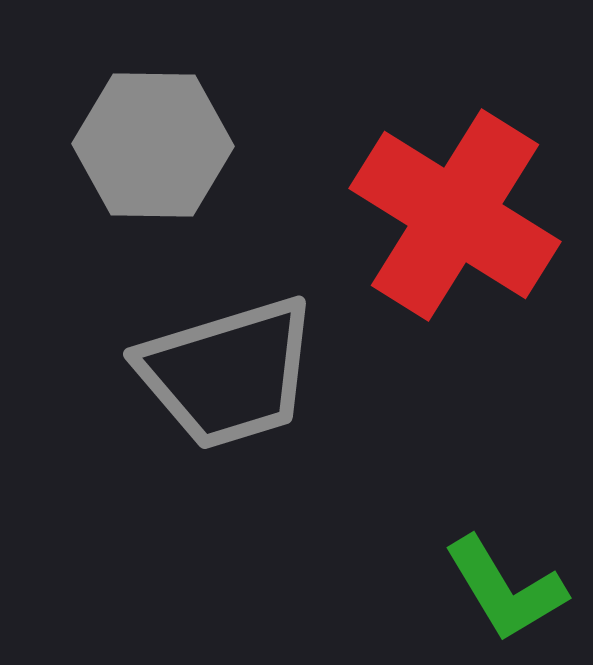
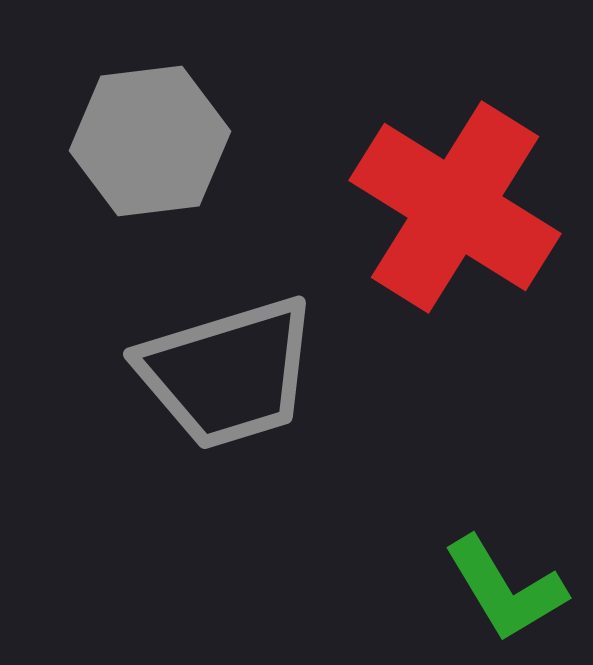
gray hexagon: moved 3 px left, 4 px up; rotated 8 degrees counterclockwise
red cross: moved 8 px up
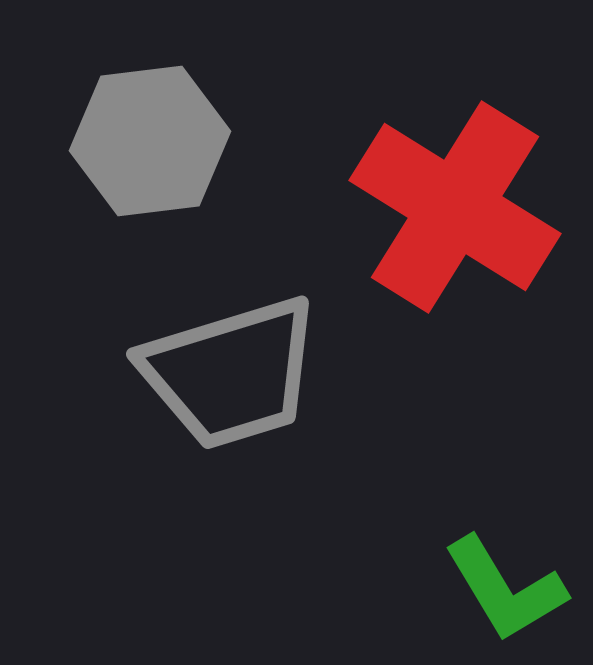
gray trapezoid: moved 3 px right
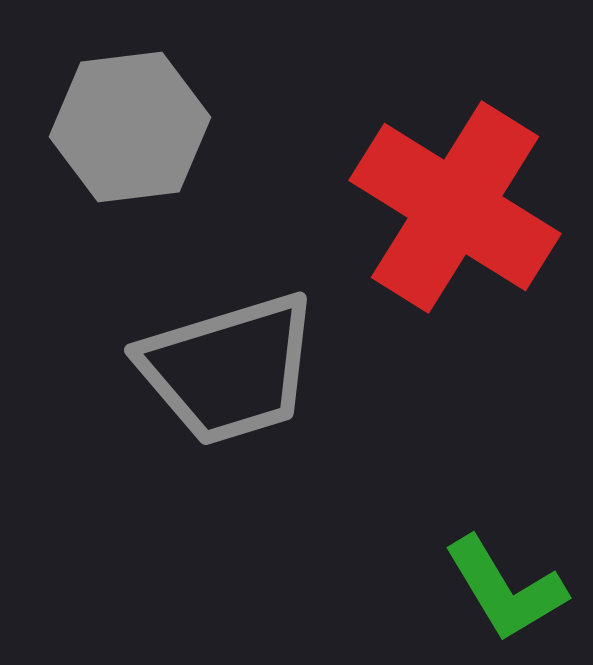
gray hexagon: moved 20 px left, 14 px up
gray trapezoid: moved 2 px left, 4 px up
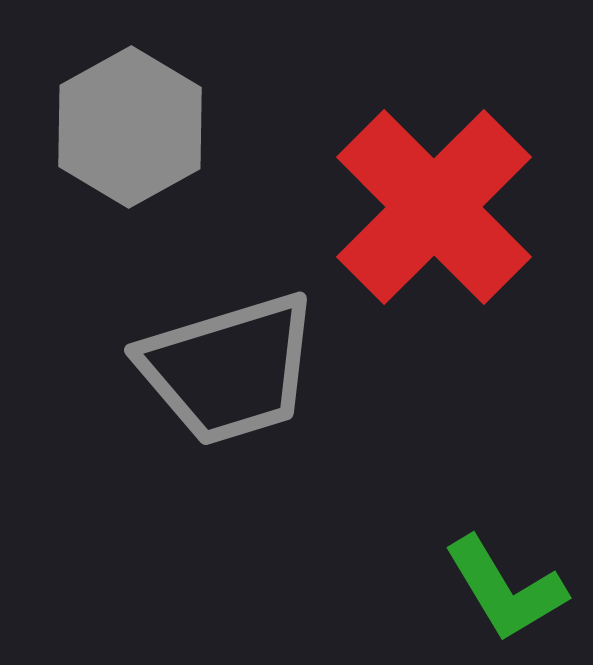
gray hexagon: rotated 22 degrees counterclockwise
red cross: moved 21 px left; rotated 13 degrees clockwise
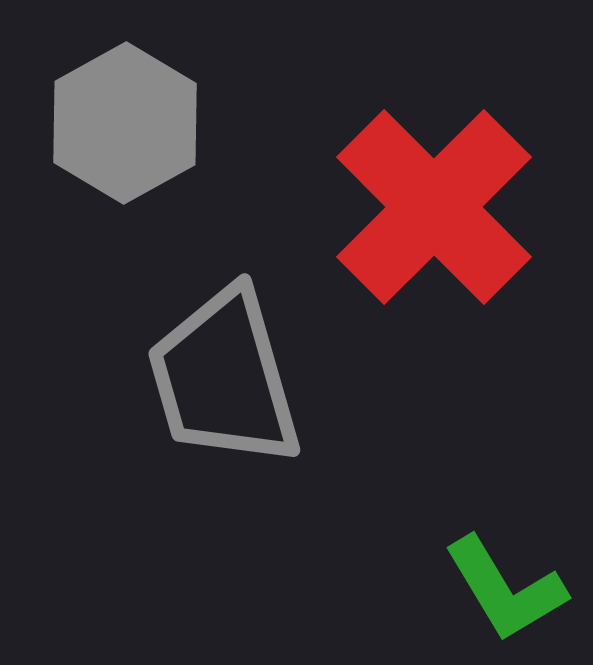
gray hexagon: moved 5 px left, 4 px up
gray trapezoid: moved 5 px left, 9 px down; rotated 91 degrees clockwise
